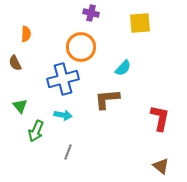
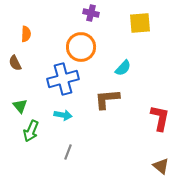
green arrow: moved 5 px left
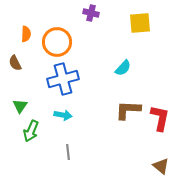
orange circle: moved 24 px left, 5 px up
brown L-shape: moved 21 px right, 11 px down; rotated 8 degrees clockwise
green triangle: rotated 14 degrees clockwise
gray line: rotated 28 degrees counterclockwise
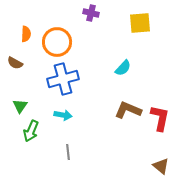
brown semicircle: rotated 35 degrees counterclockwise
brown L-shape: rotated 20 degrees clockwise
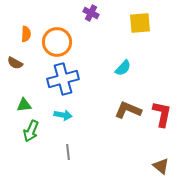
purple cross: rotated 14 degrees clockwise
green triangle: moved 4 px right, 1 px up; rotated 49 degrees clockwise
red L-shape: moved 2 px right, 4 px up
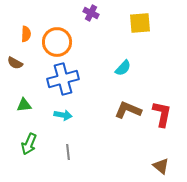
green arrow: moved 2 px left, 13 px down
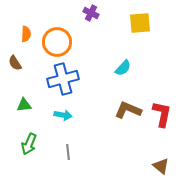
brown semicircle: rotated 28 degrees clockwise
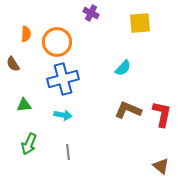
brown semicircle: moved 2 px left, 1 px down
